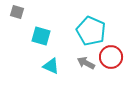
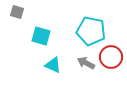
cyan pentagon: rotated 12 degrees counterclockwise
cyan triangle: moved 2 px right, 1 px up
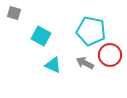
gray square: moved 3 px left, 1 px down
cyan square: rotated 12 degrees clockwise
red circle: moved 1 px left, 2 px up
gray arrow: moved 1 px left
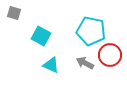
cyan triangle: moved 2 px left
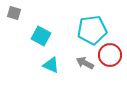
cyan pentagon: moved 1 px right, 1 px up; rotated 20 degrees counterclockwise
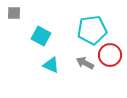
gray square: rotated 16 degrees counterclockwise
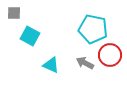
cyan pentagon: moved 1 px right, 1 px up; rotated 20 degrees clockwise
cyan square: moved 11 px left
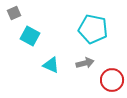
gray square: rotated 24 degrees counterclockwise
red circle: moved 2 px right, 25 px down
gray arrow: rotated 138 degrees clockwise
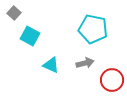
gray square: rotated 24 degrees counterclockwise
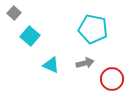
cyan square: rotated 12 degrees clockwise
red circle: moved 1 px up
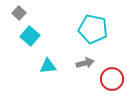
gray square: moved 5 px right
cyan triangle: moved 3 px left, 1 px down; rotated 30 degrees counterclockwise
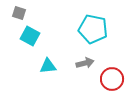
gray square: rotated 24 degrees counterclockwise
cyan square: rotated 12 degrees counterclockwise
